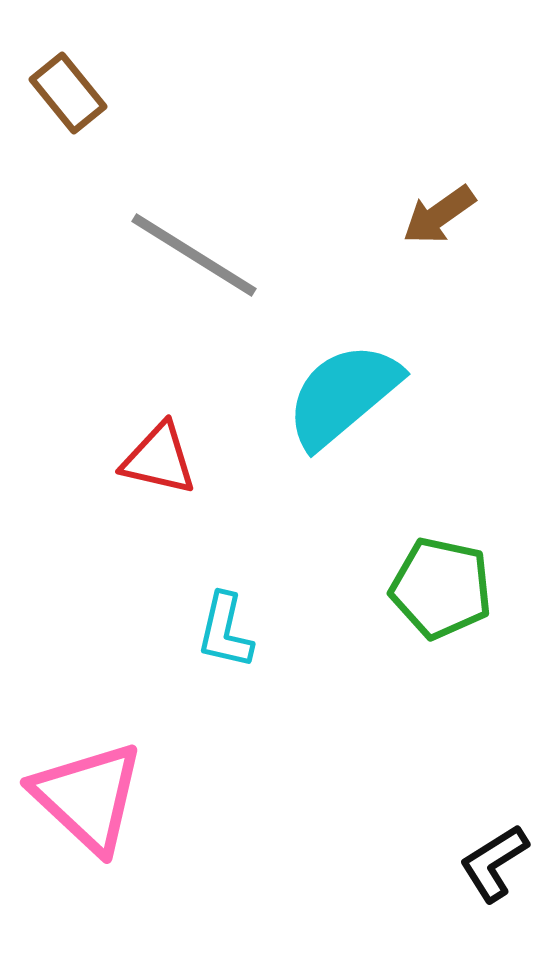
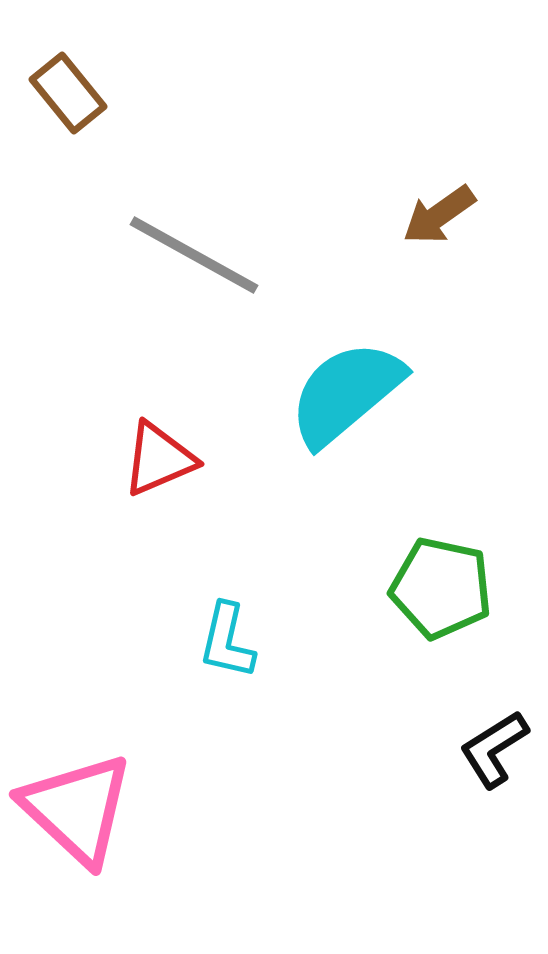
gray line: rotated 3 degrees counterclockwise
cyan semicircle: moved 3 px right, 2 px up
red triangle: rotated 36 degrees counterclockwise
cyan L-shape: moved 2 px right, 10 px down
pink triangle: moved 11 px left, 12 px down
black L-shape: moved 114 px up
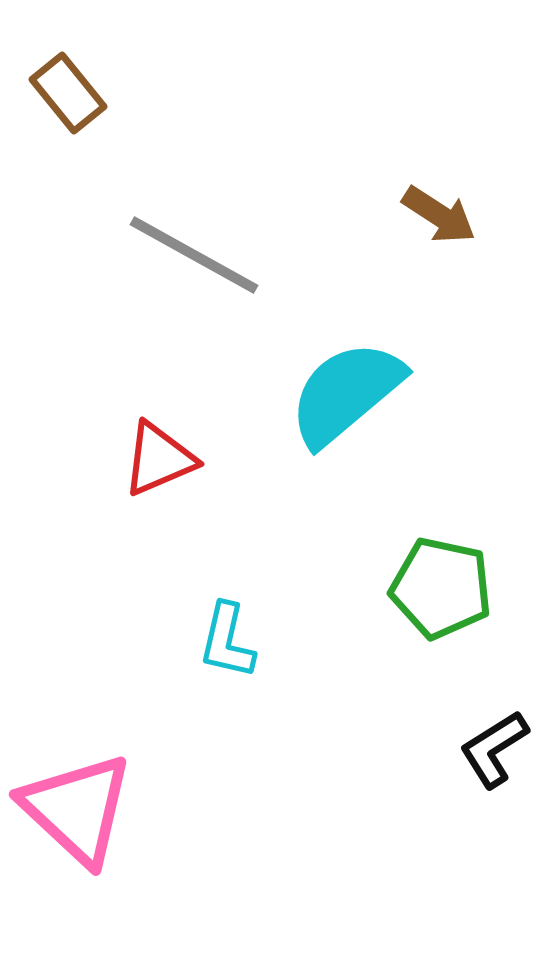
brown arrow: rotated 112 degrees counterclockwise
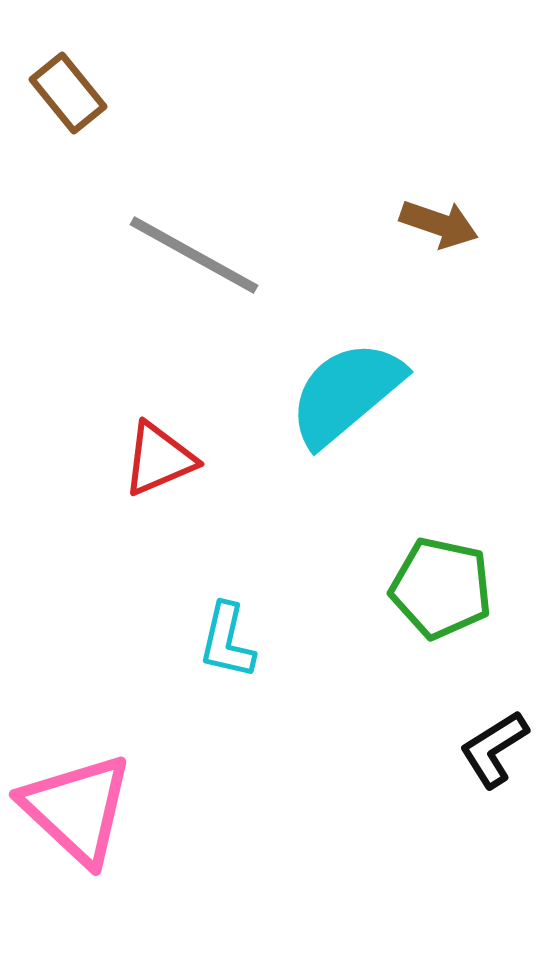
brown arrow: moved 9 px down; rotated 14 degrees counterclockwise
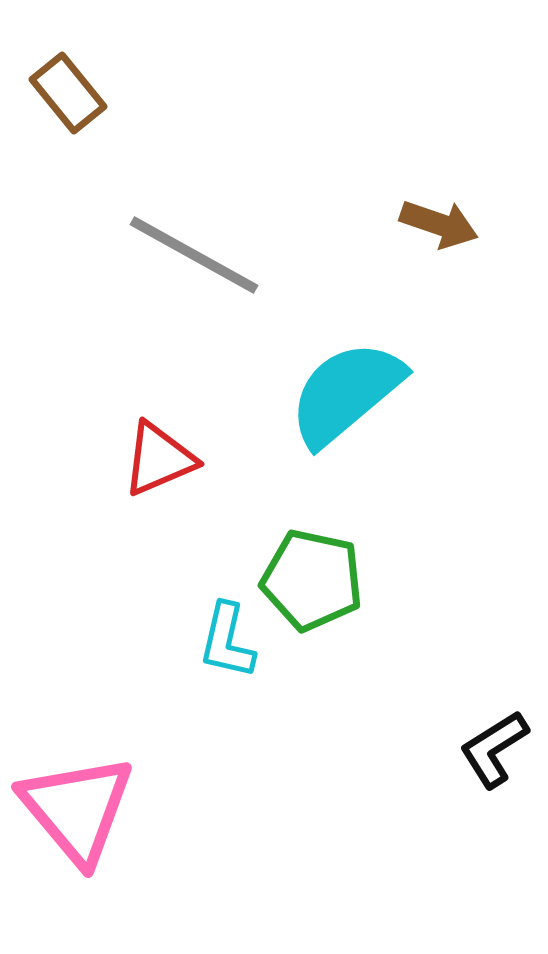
green pentagon: moved 129 px left, 8 px up
pink triangle: rotated 7 degrees clockwise
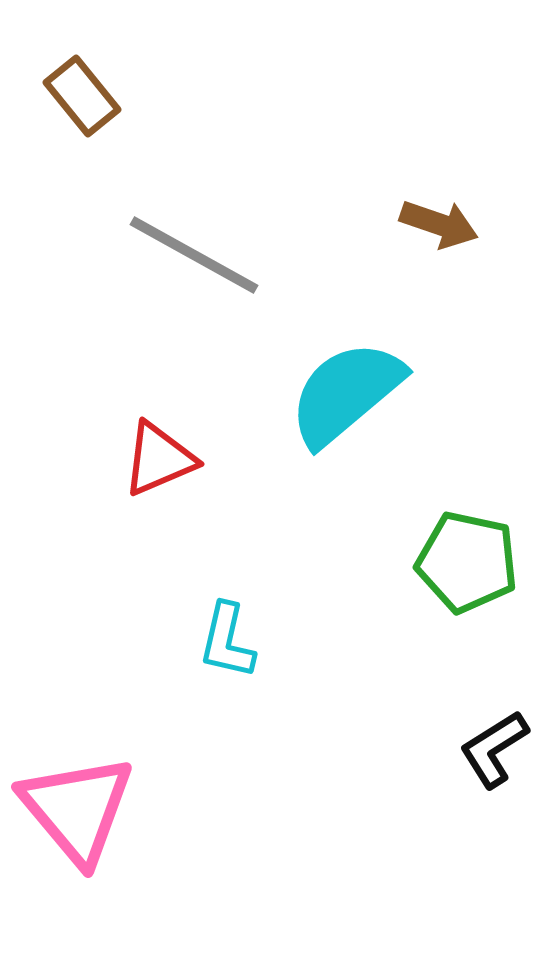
brown rectangle: moved 14 px right, 3 px down
green pentagon: moved 155 px right, 18 px up
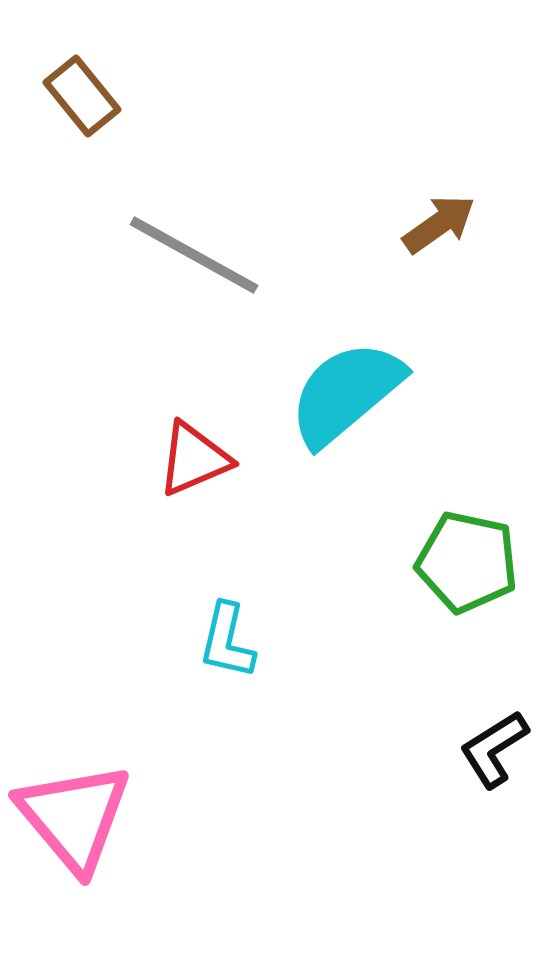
brown arrow: rotated 54 degrees counterclockwise
red triangle: moved 35 px right
pink triangle: moved 3 px left, 8 px down
